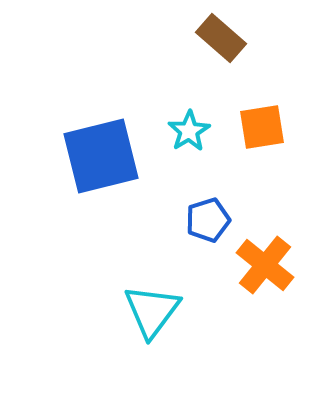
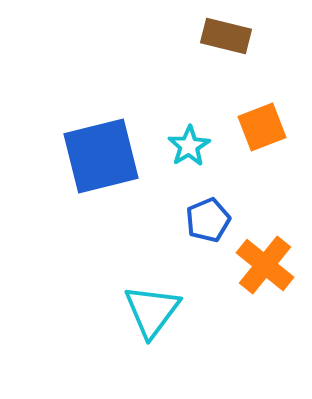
brown rectangle: moved 5 px right, 2 px up; rotated 27 degrees counterclockwise
orange square: rotated 12 degrees counterclockwise
cyan star: moved 15 px down
blue pentagon: rotated 6 degrees counterclockwise
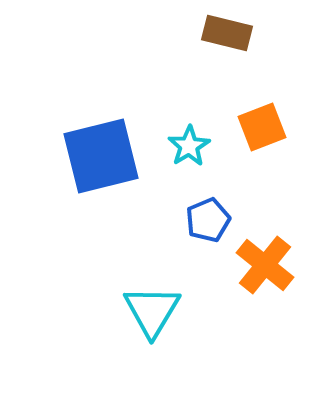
brown rectangle: moved 1 px right, 3 px up
cyan triangle: rotated 6 degrees counterclockwise
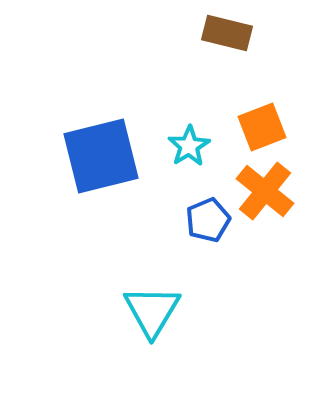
orange cross: moved 74 px up
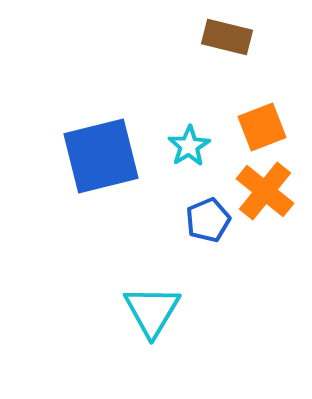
brown rectangle: moved 4 px down
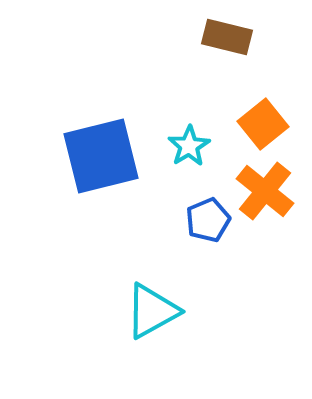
orange square: moved 1 px right, 3 px up; rotated 18 degrees counterclockwise
cyan triangle: rotated 30 degrees clockwise
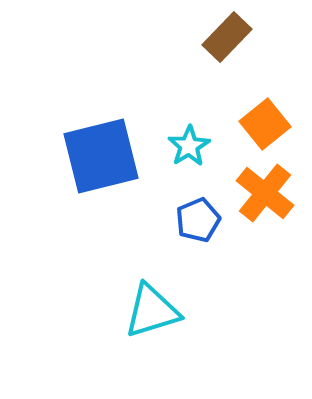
brown rectangle: rotated 60 degrees counterclockwise
orange square: moved 2 px right
orange cross: moved 2 px down
blue pentagon: moved 10 px left
cyan triangle: rotated 12 degrees clockwise
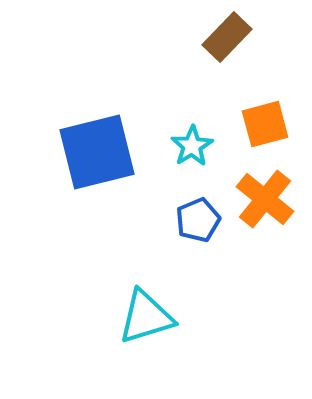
orange square: rotated 24 degrees clockwise
cyan star: moved 3 px right
blue square: moved 4 px left, 4 px up
orange cross: moved 6 px down
cyan triangle: moved 6 px left, 6 px down
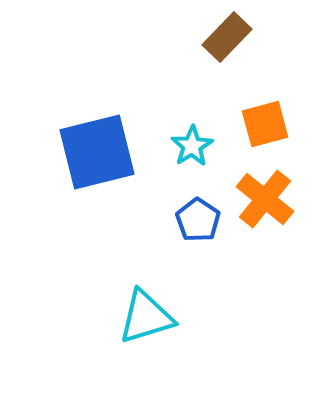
blue pentagon: rotated 15 degrees counterclockwise
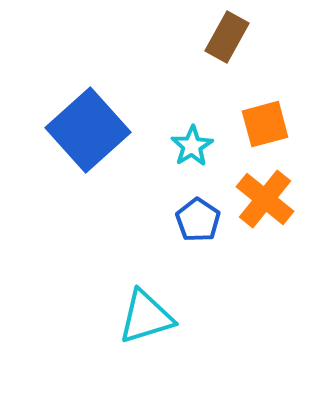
brown rectangle: rotated 15 degrees counterclockwise
blue square: moved 9 px left, 22 px up; rotated 28 degrees counterclockwise
